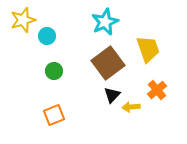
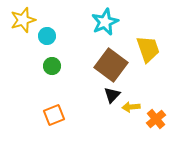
brown square: moved 3 px right, 2 px down; rotated 16 degrees counterclockwise
green circle: moved 2 px left, 5 px up
orange cross: moved 1 px left, 29 px down
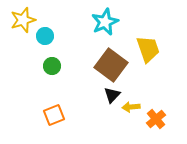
cyan circle: moved 2 px left
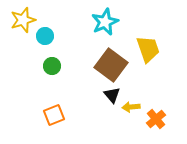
black triangle: rotated 24 degrees counterclockwise
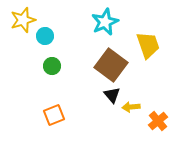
yellow trapezoid: moved 4 px up
orange cross: moved 2 px right, 2 px down
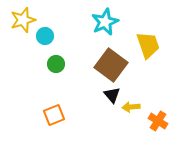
green circle: moved 4 px right, 2 px up
orange cross: rotated 18 degrees counterclockwise
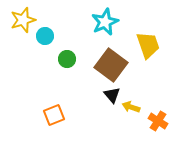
green circle: moved 11 px right, 5 px up
yellow arrow: rotated 24 degrees clockwise
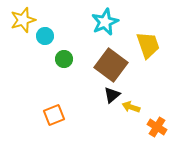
green circle: moved 3 px left
black triangle: rotated 30 degrees clockwise
orange cross: moved 1 px left, 6 px down
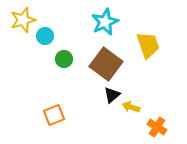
brown square: moved 5 px left, 1 px up
